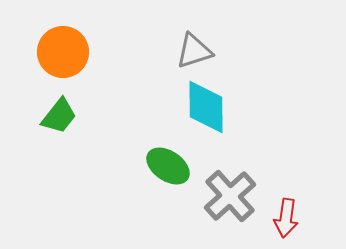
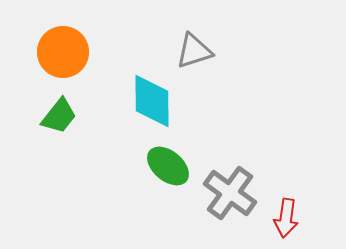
cyan diamond: moved 54 px left, 6 px up
green ellipse: rotated 6 degrees clockwise
gray cross: moved 3 px up; rotated 12 degrees counterclockwise
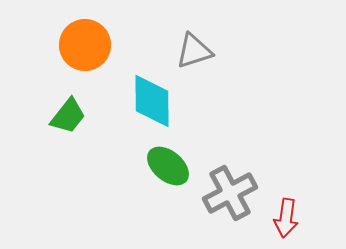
orange circle: moved 22 px right, 7 px up
green trapezoid: moved 9 px right
gray cross: rotated 26 degrees clockwise
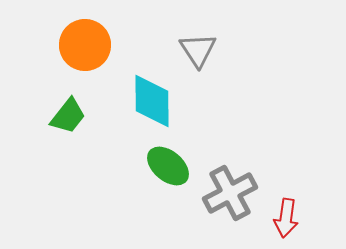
gray triangle: moved 4 px right, 1 px up; rotated 45 degrees counterclockwise
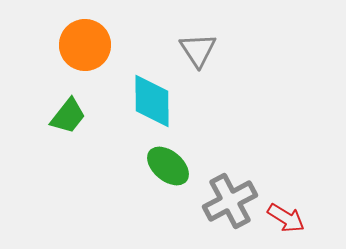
gray cross: moved 8 px down
red arrow: rotated 66 degrees counterclockwise
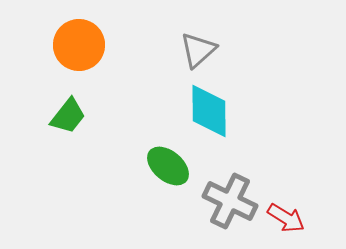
orange circle: moved 6 px left
gray triangle: rotated 21 degrees clockwise
cyan diamond: moved 57 px right, 10 px down
gray cross: rotated 36 degrees counterclockwise
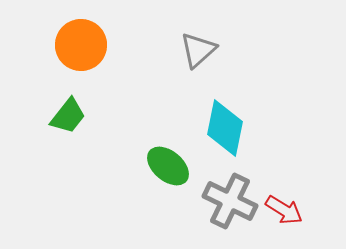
orange circle: moved 2 px right
cyan diamond: moved 16 px right, 17 px down; rotated 12 degrees clockwise
red arrow: moved 2 px left, 8 px up
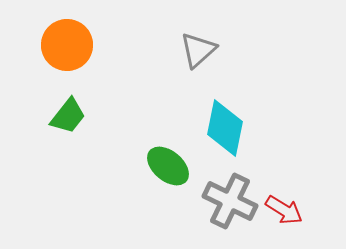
orange circle: moved 14 px left
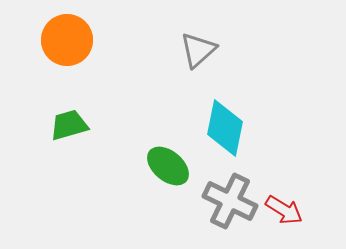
orange circle: moved 5 px up
green trapezoid: moved 1 px right, 9 px down; rotated 144 degrees counterclockwise
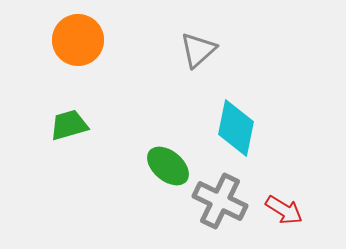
orange circle: moved 11 px right
cyan diamond: moved 11 px right
gray cross: moved 10 px left
